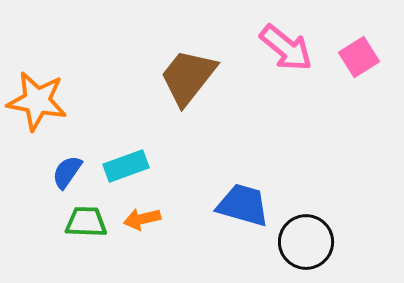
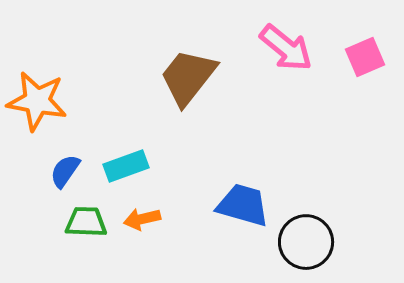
pink square: moved 6 px right; rotated 9 degrees clockwise
blue semicircle: moved 2 px left, 1 px up
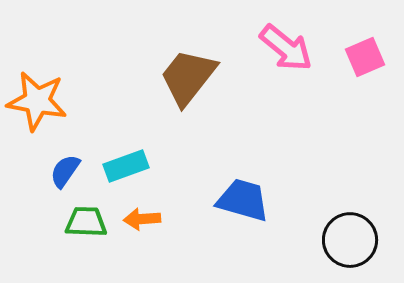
blue trapezoid: moved 5 px up
orange arrow: rotated 9 degrees clockwise
black circle: moved 44 px right, 2 px up
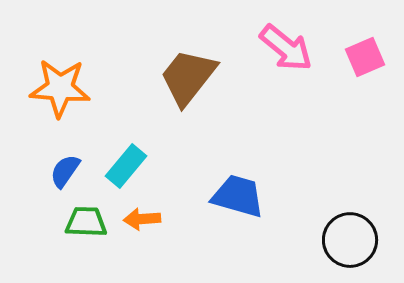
orange star: moved 23 px right, 13 px up; rotated 6 degrees counterclockwise
cyan rectangle: rotated 30 degrees counterclockwise
blue trapezoid: moved 5 px left, 4 px up
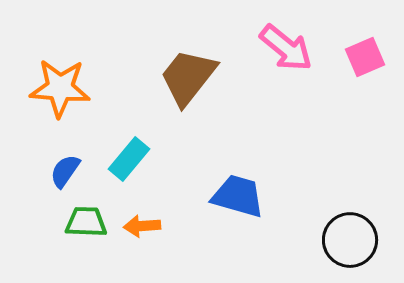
cyan rectangle: moved 3 px right, 7 px up
orange arrow: moved 7 px down
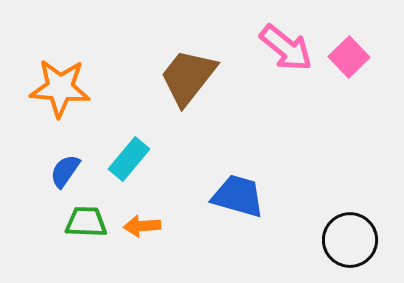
pink square: moved 16 px left; rotated 21 degrees counterclockwise
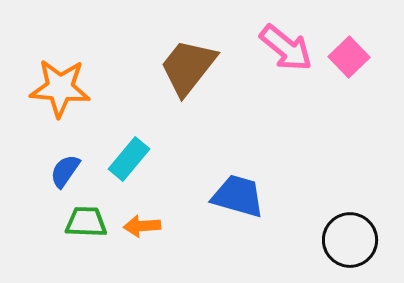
brown trapezoid: moved 10 px up
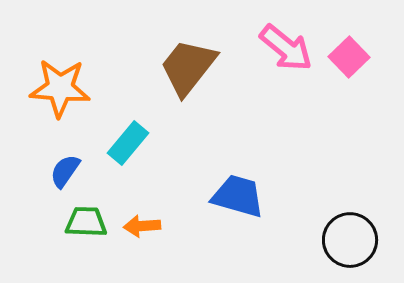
cyan rectangle: moved 1 px left, 16 px up
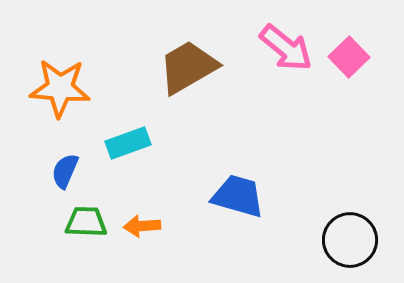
brown trapezoid: rotated 22 degrees clockwise
cyan rectangle: rotated 30 degrees clockwise
blue semicircle: rotated 12 degrees counterclockwise
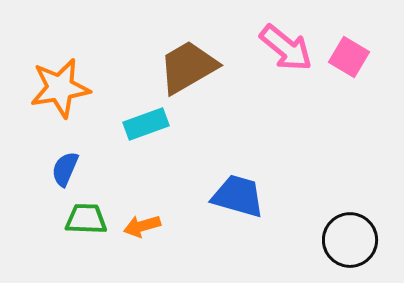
pink square: rotated 15 degrees counterclockwise
orange star: rotated 14 degrees counterclockwise
cyan rectangle: moved 18 px right, 19 px up
blue semicircle: moved 2 px up
green trapezoid: moved 3 px up
orange arrow: rotated 12 degrees counterclockwise
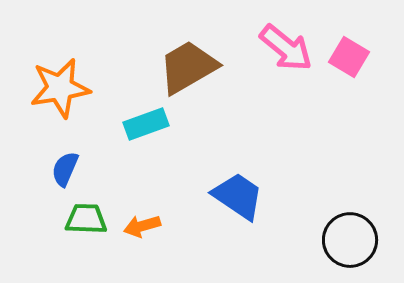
blue trapezoid: rotated 18 degrees clockwise
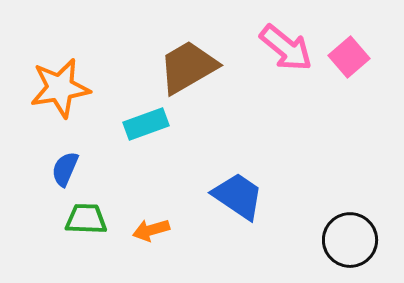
pink square: rotated 18 degrees clockwise
orange arrow: moved 9 px right, 4 px down
